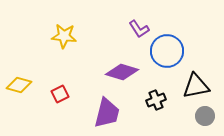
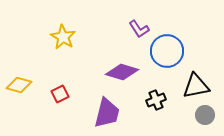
yellow star: moved 1 px left, 1 px down; rotated 25 degrees clockwise
gray circle: moved 1 px up
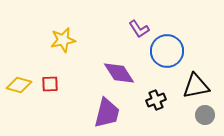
yellow star: moved 3 px down; rotated 30 degrees clockwise
purple diamond: moved 3 px left, 1 px down; rotated 40 degrees clockwise
red square: moved 10 px left, 10 px up; rotated 24 degrees clockwise
